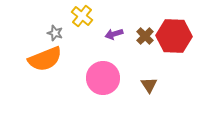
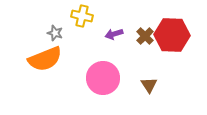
yellow cross: rotated 25 degrees counterclockwise
red hexagon: moved 2 px left, 1 px up
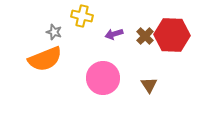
gray star: moved 1 px left, 1 px up
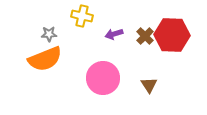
gray star: moved 5 px left, 2 px down; rotated 21 degrees counterclockwise
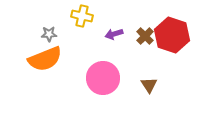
red hexagon: rotated 16 degrees clockwise
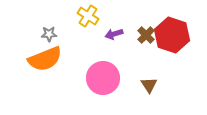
yellow cross: moved 6 px right; rotated 20 degrees clockwise
brown cross: moved 1 px right, 1 px up
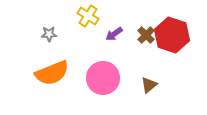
purple arrow: rotated 18 degrees counterclockwise
orange semicircle: moved 7 px right, 14 px down
brown triangle: rotated 24 degrees clockwise
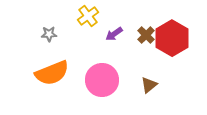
yellow cross: rotated 20 degrees clockwise
red hexagon: moved 3 px down; rotated 12 degrees clockwise
pink circle: moved 1 px left, 2 px down
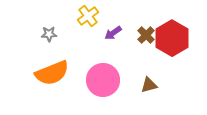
purple arrow: moved 1 px left, 1 px up
pink circle: moved 1 px right
brown triangle: rotated 24 degrees clockwise
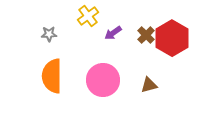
orange semicircle: moved 3 px down; rotated 112 degrees clockwise
